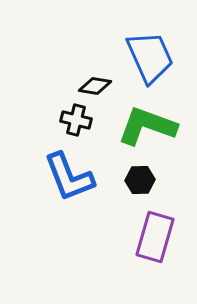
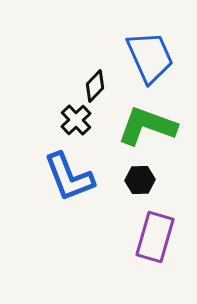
black diamond: rotated 56 degrees counterclockwise
black cross: rotated 32 degrees clockwise
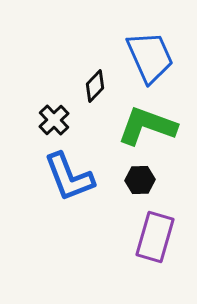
black cross: moved 22 px left
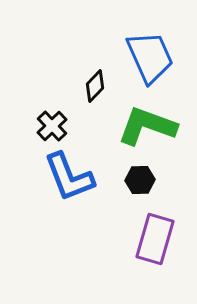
black cross: moved 2 px left, 6 px down
purple rectangle: moved 2 px down
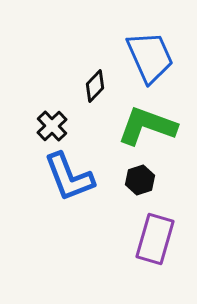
black hexagon: rotated 16 degrees counterclockwise
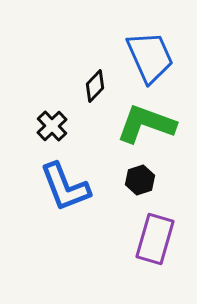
green L-shape: moved 1 px left, 2 px up
blue L-shape: moved 4 px left, 10 px down
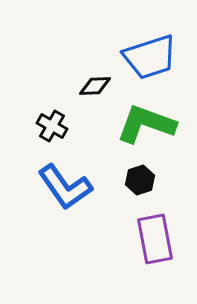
blue trapezoid: rotated 96 degrees clockwise
black diamond: rotated 44 degrees clockwise
black cross: rotated 16 degrees counterclockwise
blue L-shape: rotated 14 degrees counterclockwise
purple rectangle: rotated 27 degrees counterclockwise
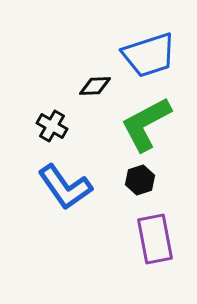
blue trapezoid: moved 1 px left, 2 px up
green L-shape: rotated 48 degrees counterclockwise
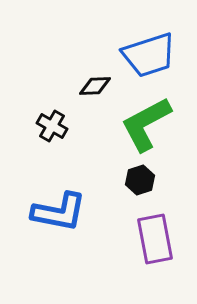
blue L-shape: moved 6 px left, 25 px down; rotated 44 degrees counterclockwise
